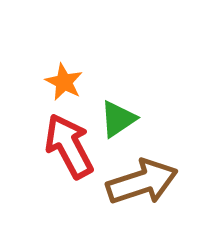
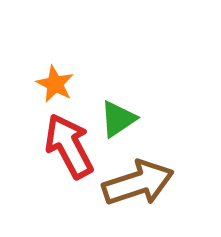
orange star: moved 9 px left, 2 px down
brown arrow: moved 4 px left, 1 px down
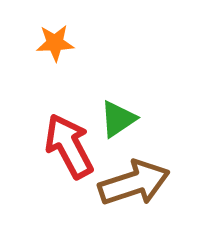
orange star: moved 41 px up; rotated 30 degrees counterclockwise
brown arrow: moved 4 px left
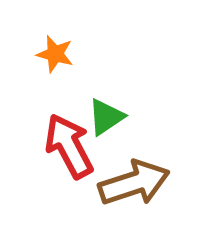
orange star: moved 11 px down; rotated 18 degrees clockwise
green triangle: moved 12 px left, 2 px up
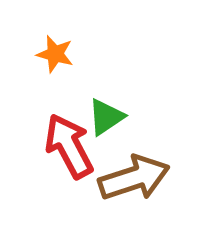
brown arrow: moved 5 px up
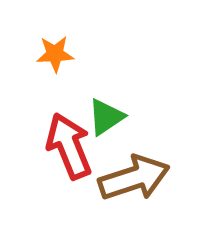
orange star: rotated 18 degrees counterclockwise
red arrow: rotated 6 degrees clockwise
